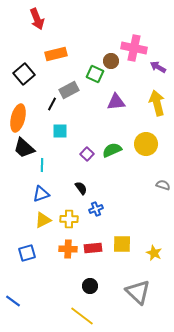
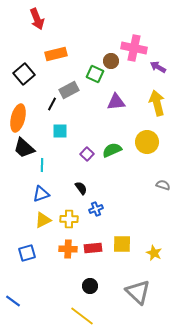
yellow circle: moved 1 px right, 2 px up
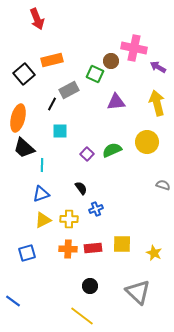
orange rectangle: moved 4 px left, 6 px down
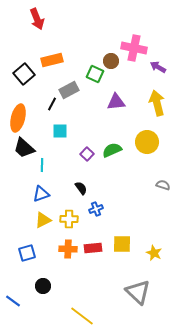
black circle: moved 47 px left
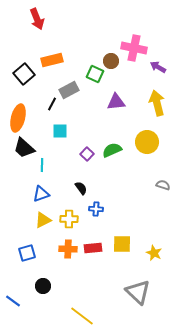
blue cross: rotated 24 degrees clockwise
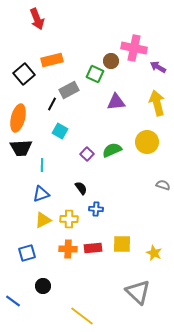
cyan square: rotated 28 degrees clockwise
black trapezoid: moved 3 px left; rotated 45 degrees counterclockwise
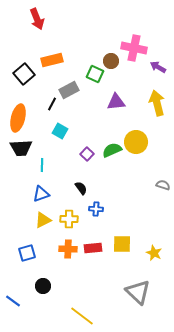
yellow circle: moved 11 px left
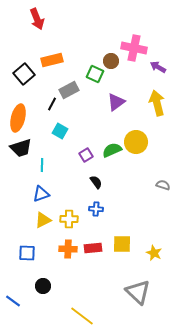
purple triangle: rotated 30 degrees counterclockwise
black trapezoid: rotated 15 degrees counterclockwise
purple square: moved 1 px left, 1 px down; rotated 16 degrees clockwise
black semicircle: moved 15 px right, 6 px up
blue square: rotated 18 degrees clockwise
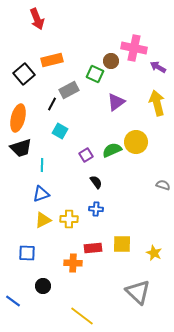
orange cross: moved 5 px right, 14 px down
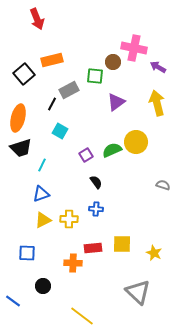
brown circle: moved 2 px right, 1 px down
green square: moved 2 px down; rotated 18 degrees counterclockwise
cyan line: rotated 24 degrees clockwise
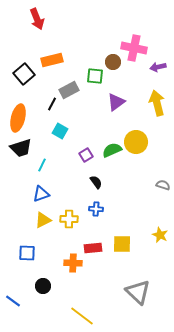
purple arrow: rotated 42 degrees counterclockwise
yellow star: moved 6 px right, 18 px up
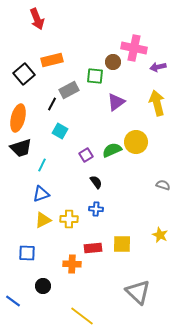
orange cross: moved 1 px left, 1 px down
